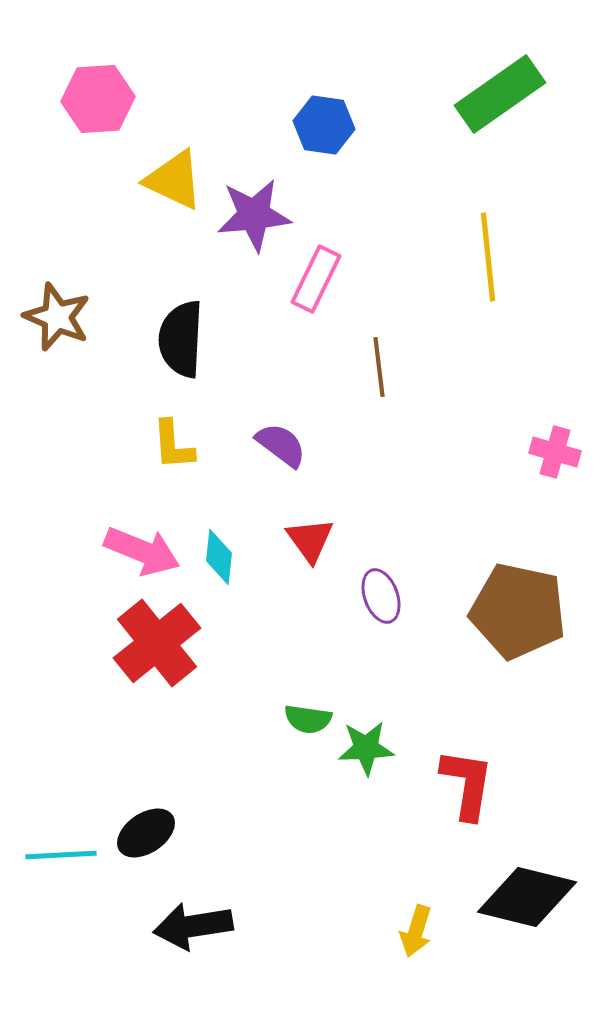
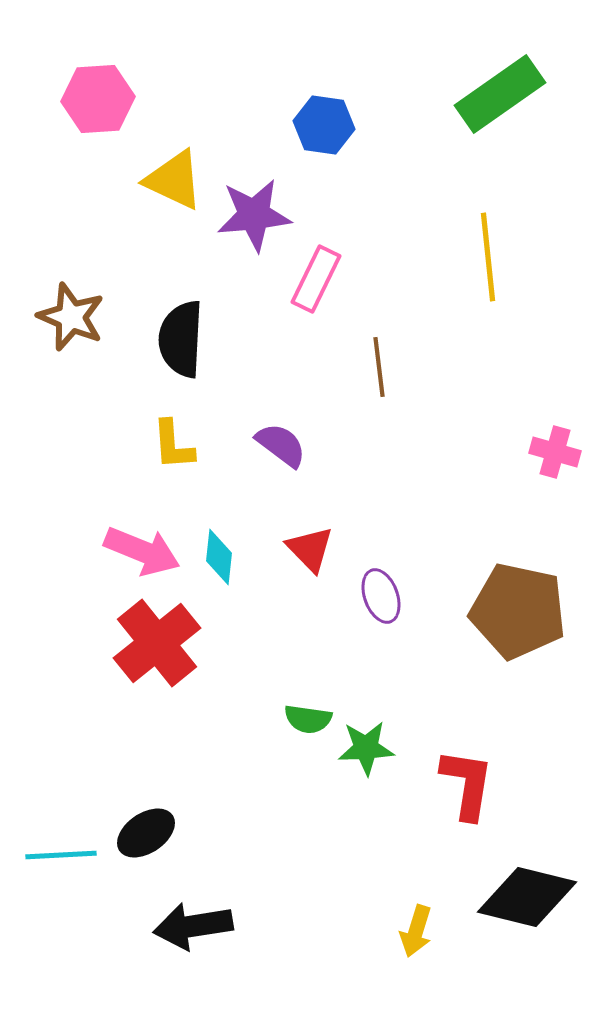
brown star: moved 14 px right
red triangle: moved 9 px down; rotated 8 degrees counterclockwise
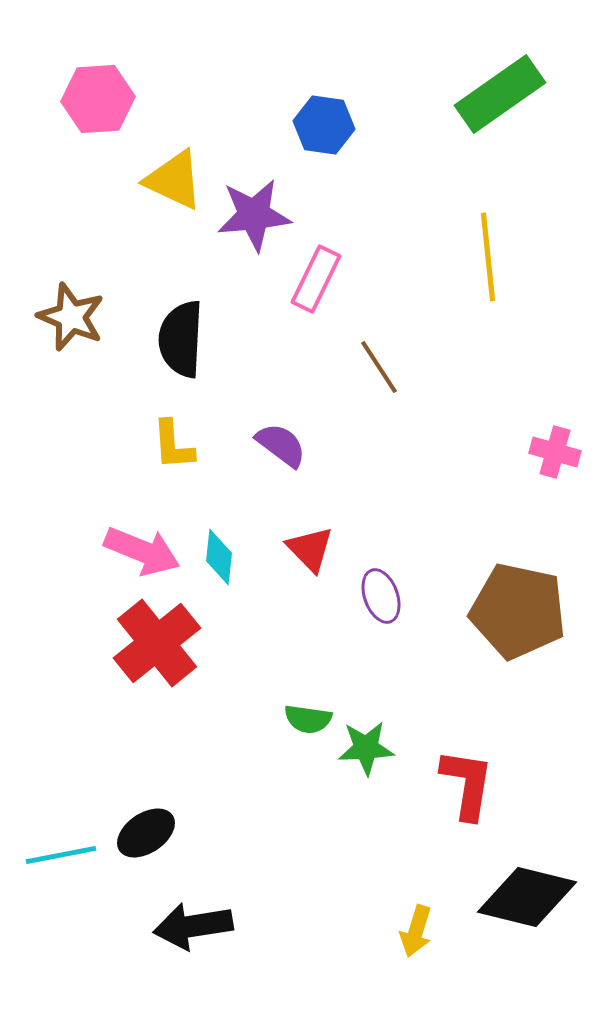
brown line: rotated 26 degrees counterclockwise
cyan line: rotated 8 degrees counterclockwise
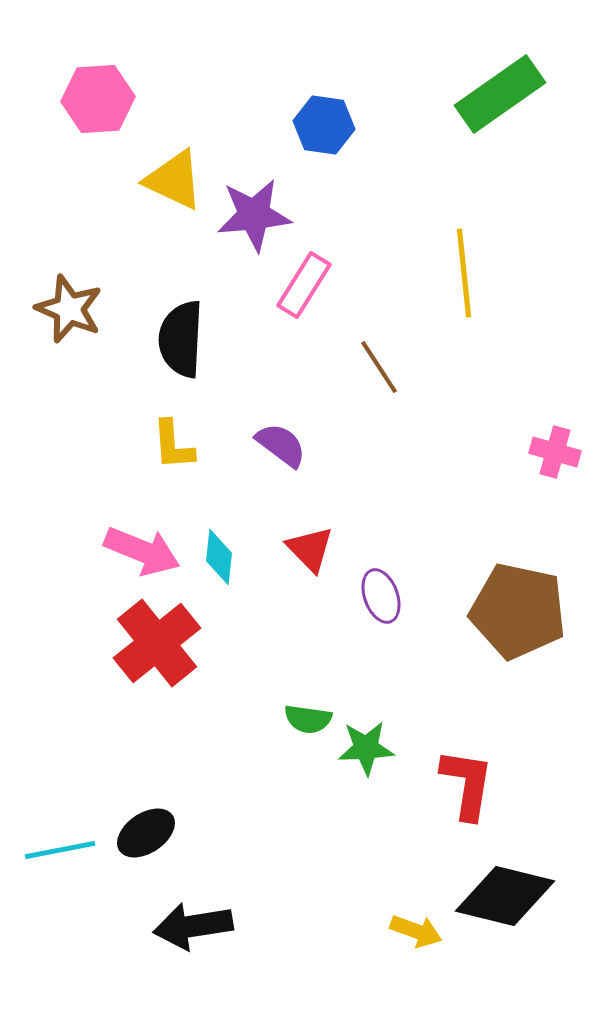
yellow line: moved 24 px left, 16 px down
pink rectangle: moved 12 px left, 6 px down; rotated 6 degrees clockwise
brown star: moved 2 px left, 8 px up
cyan line: moved 1 px left, 5 px up
black diamond: moved 22 px left, 1 px up
yellow arrow: rotated 87 degrees counterclockwise
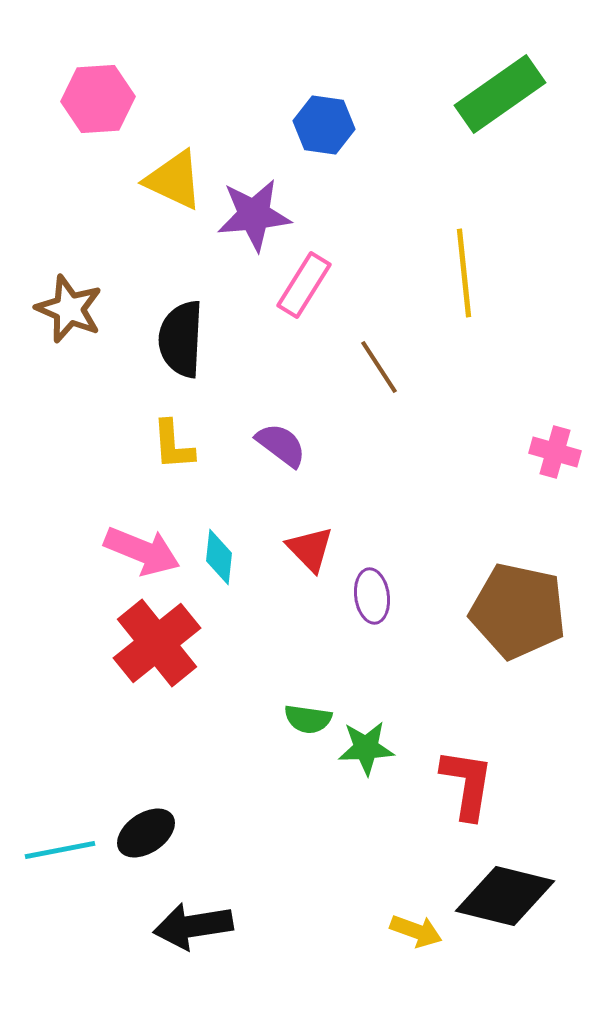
purple ellipse: moved 9 px left; rotated 12 degrees clockwise
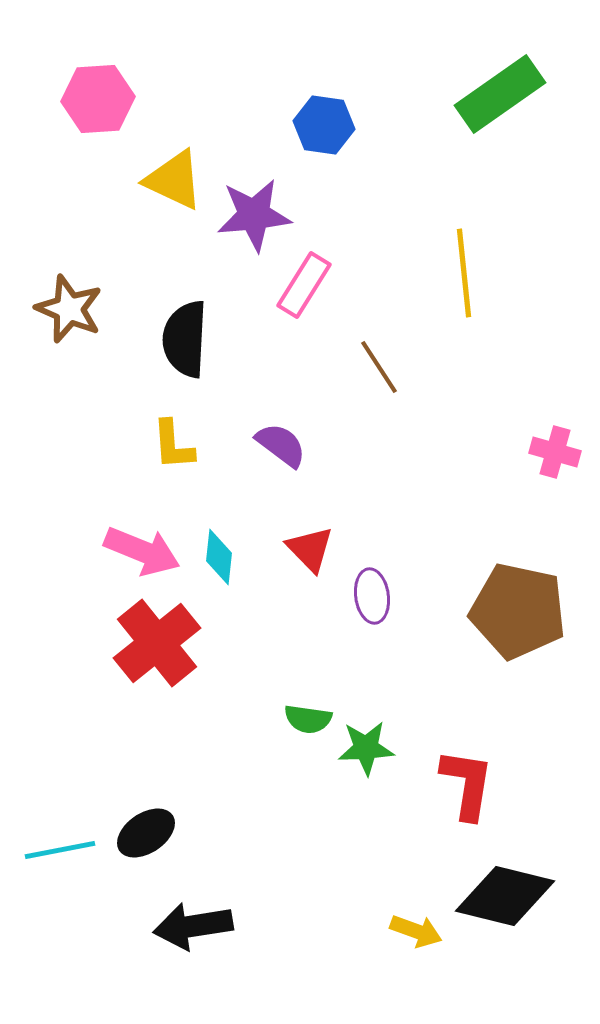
black semicircle: moved 4 px right
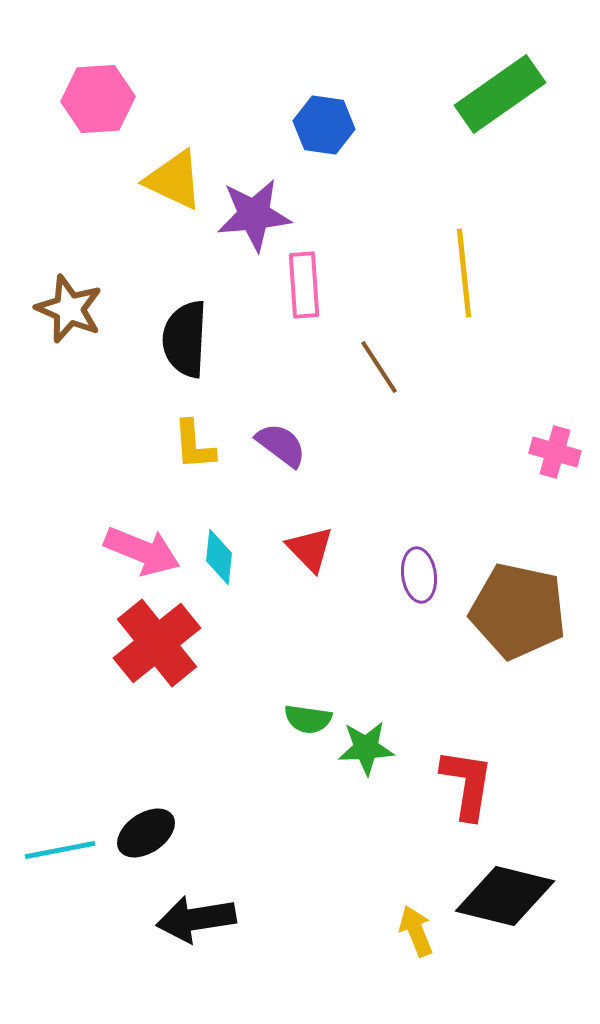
pink rectangle: rotated 36 degrees counterclockwise
yellow L-shape: moved 21 px right
purple ellipse: moved 47 px right, 21 px up
black arrow: moved 3 px right, 7 px up
yellow arrow: rotated 132 degrees counterclockwise
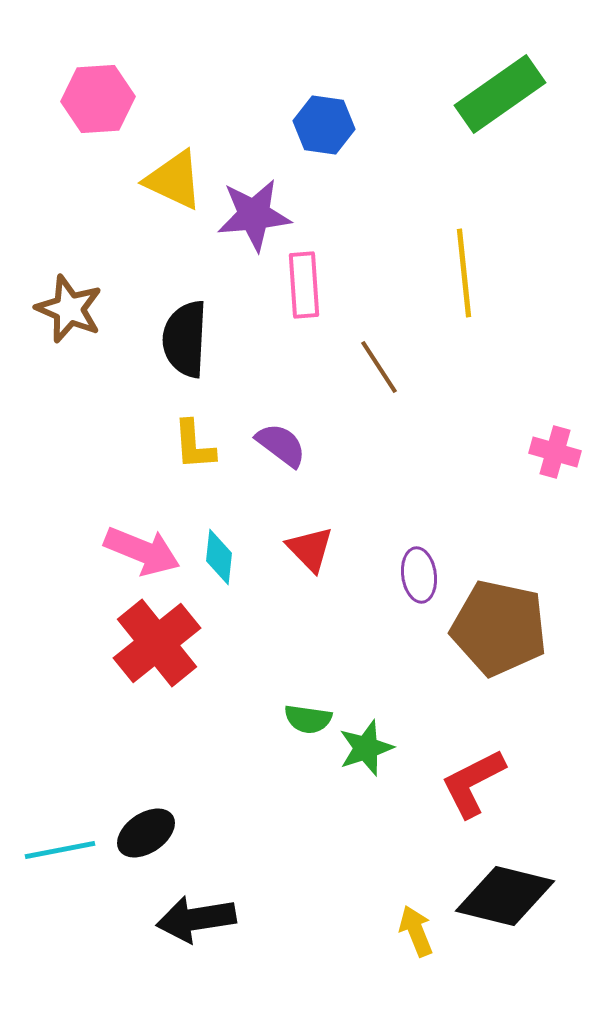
brown pentagon: moved 19 px left, 17 px down
green star: rotated 16 degrees counterclockwise
red L-shape: moved 6 px right, 1 px up; rotated 126 degrees counterclockwise
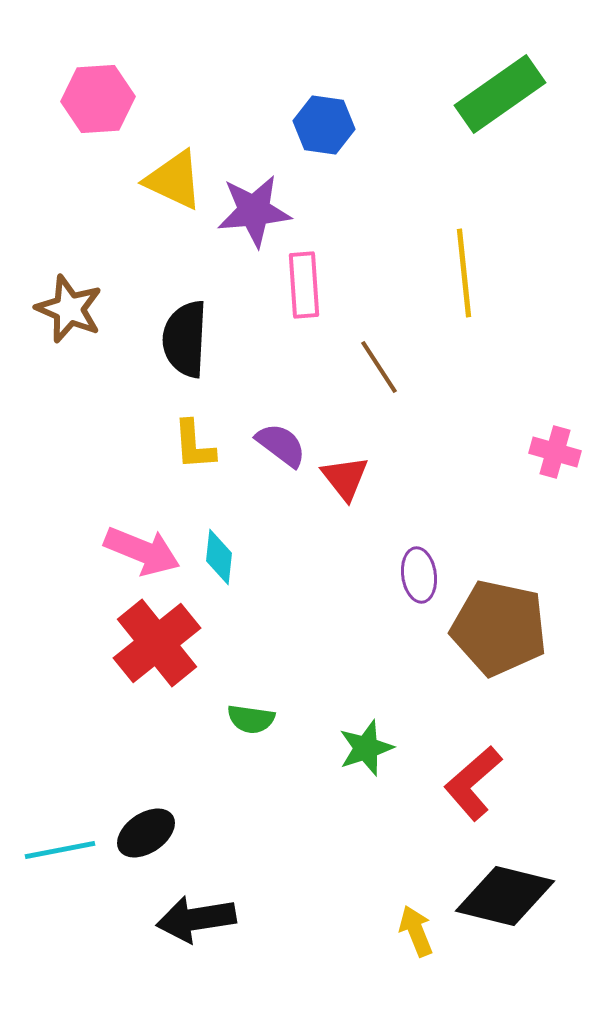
purple star: moved 4 px up
red triangle: moved 35 px right, 71 px up; rotated 6 degrees clockwise
green semicircle: moved 57 px left
red L-shape: rotated 14 degrees counterclockwise
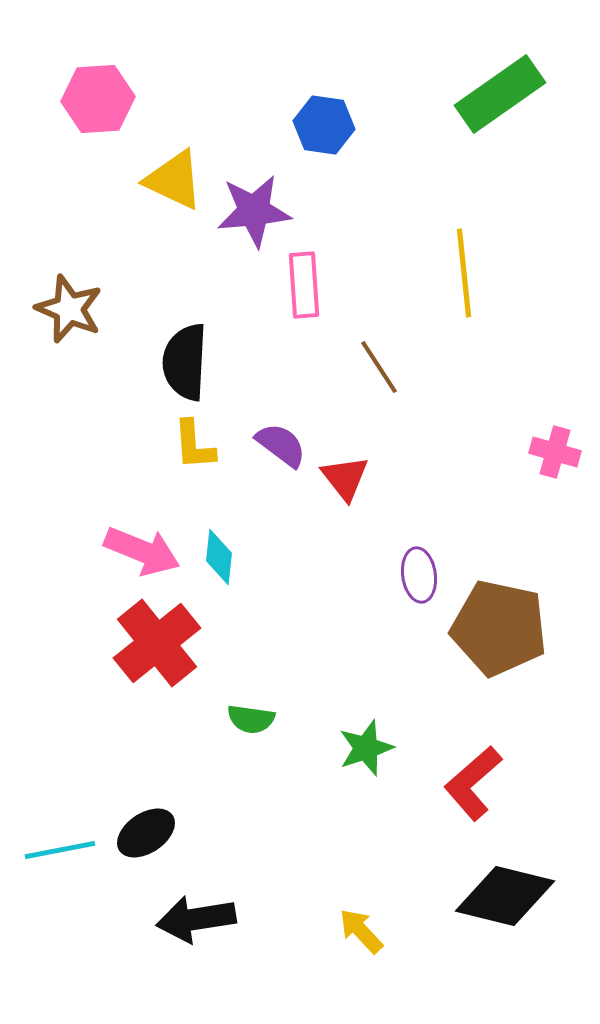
black semicircle: moved 23 px down
yellow arrow: moved 55 px left; rotated 21 degrees counterclockwise
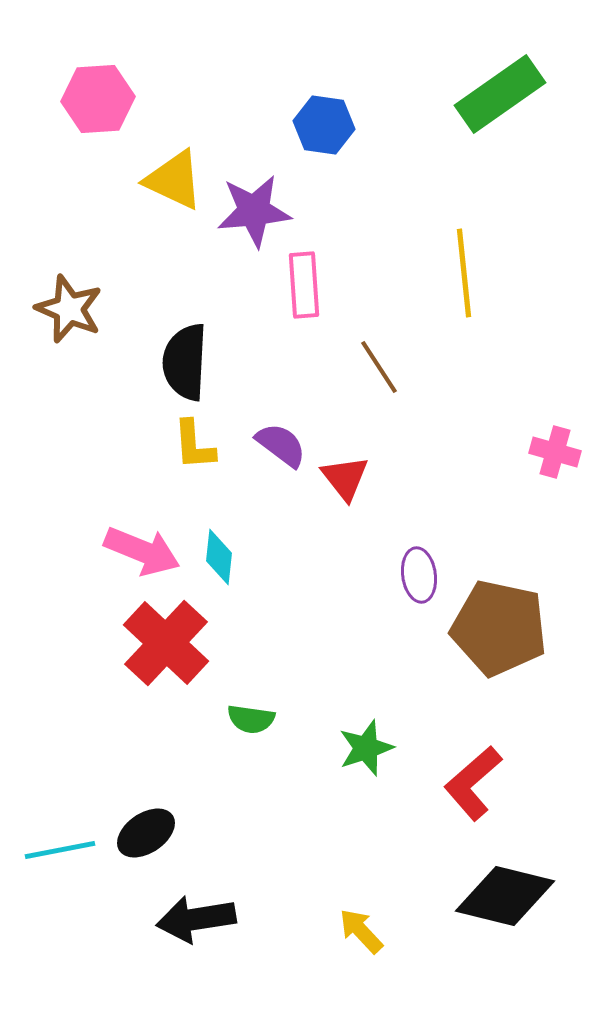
red cross: moved 9 px right; rotated 8 degrees counterclockwise
